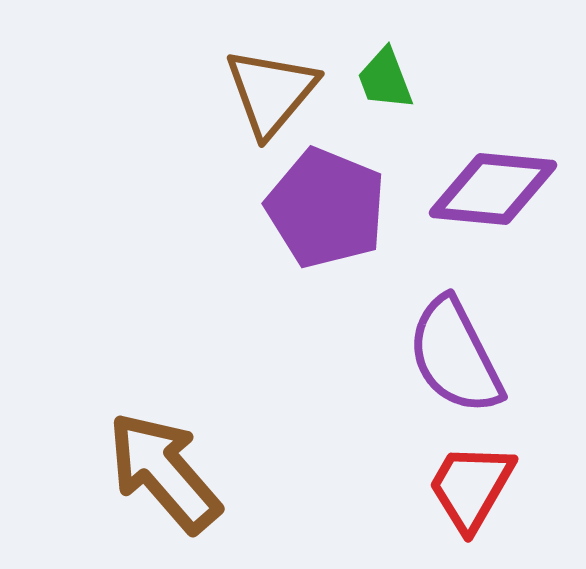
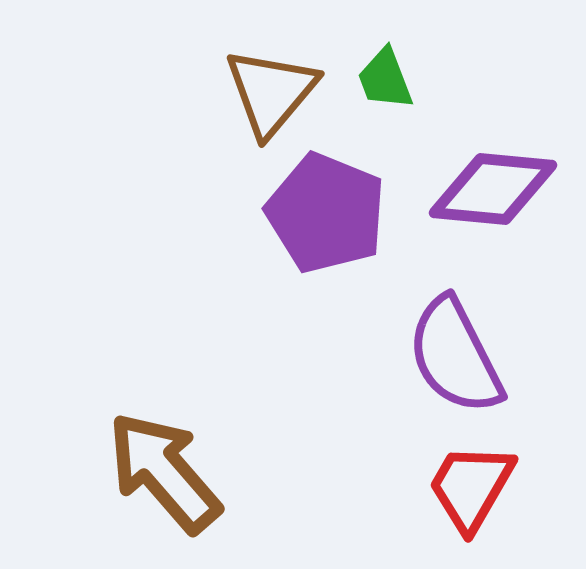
purple pentagon: moved 5 px down
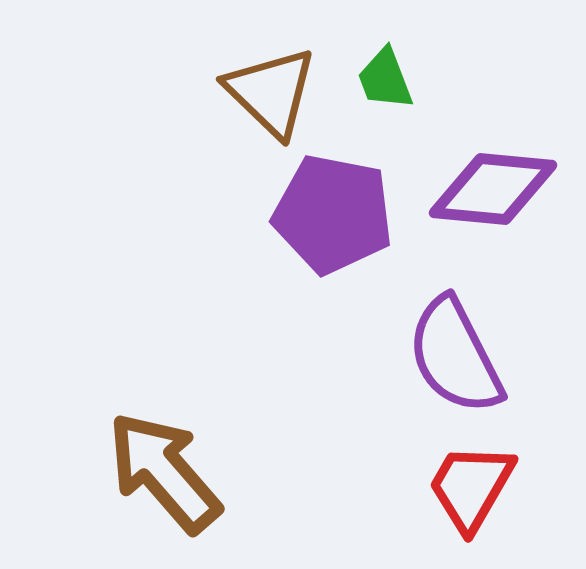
brown triangle: rotated 26 degrees counterclockwise
purple pentagon: moved 7 px right, 1 px down; rotated 11 degrees counterclockwise
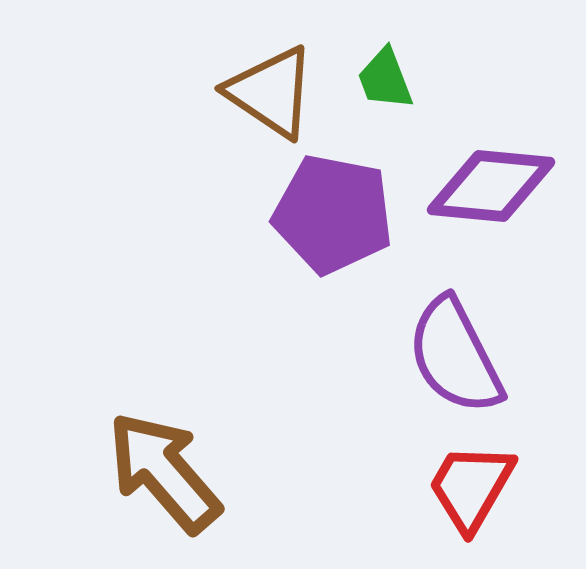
brown triangle: rotated 10 degrees counterclockwise
purple diamond: moved 2 px left, 3 px up
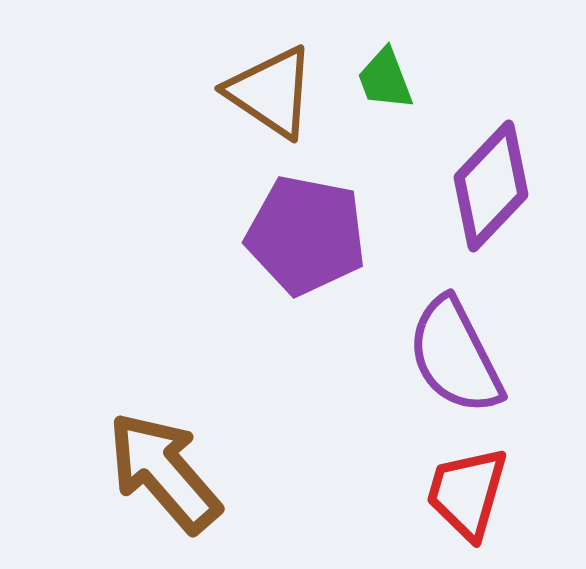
purple diamond: rotated 52 degrees counterclockwise
purple pentagon: moved 27 px left, 21 px down
red trapezoid: moved 4 px left, 6 px down; rotated 14 degrees counterclockwise
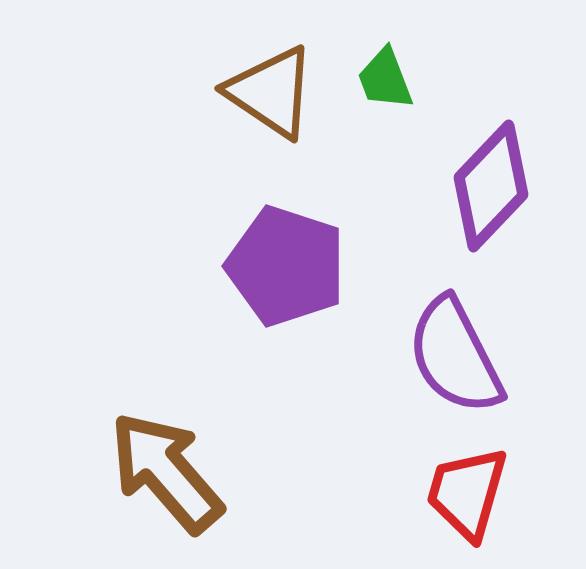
purple pentagon: moved 20 px left, 31 px down; rotated 7 degrees clockwise
brown arrow: moved 2 px right
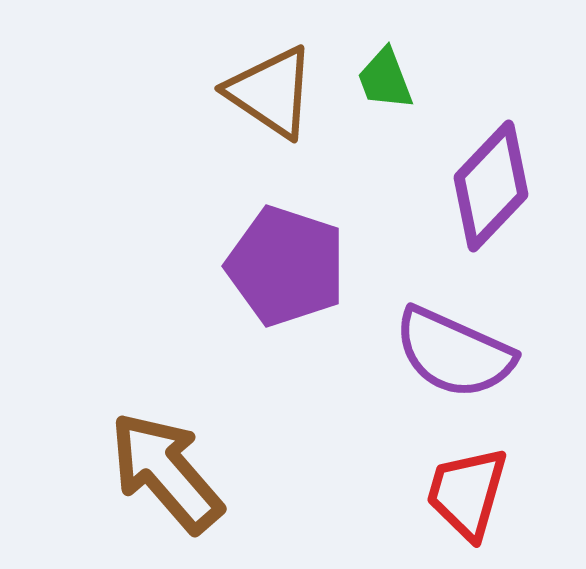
purple semicircle: moved 1 px left, 3 px up; rotated 39 degrees counterclockwise
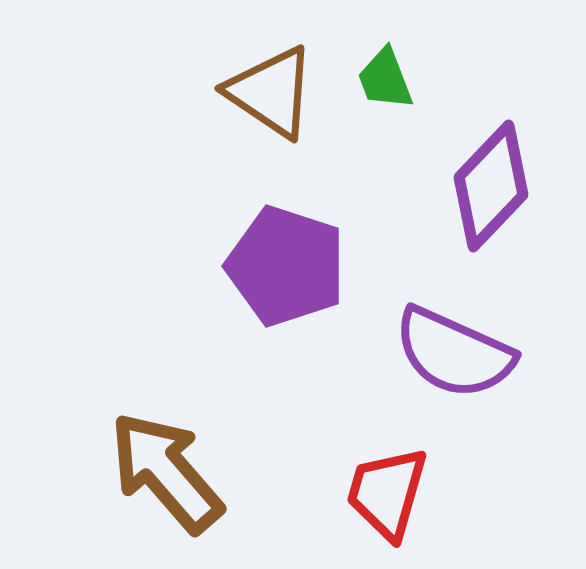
red trapezoid: moved 80 px left
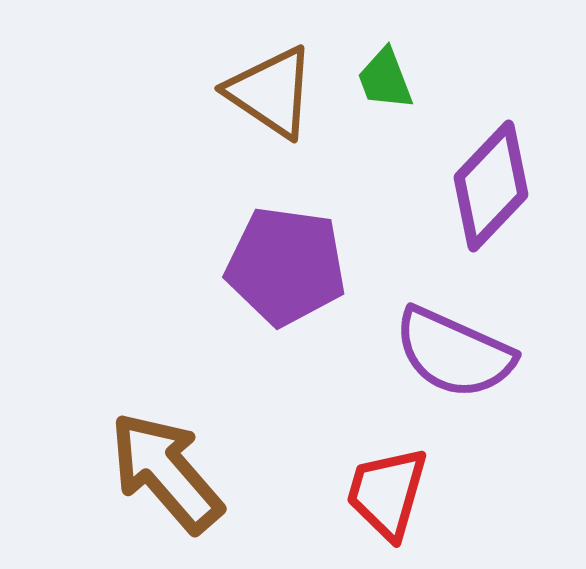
purple pentagon: rotated 10 degrees counterclockwise
